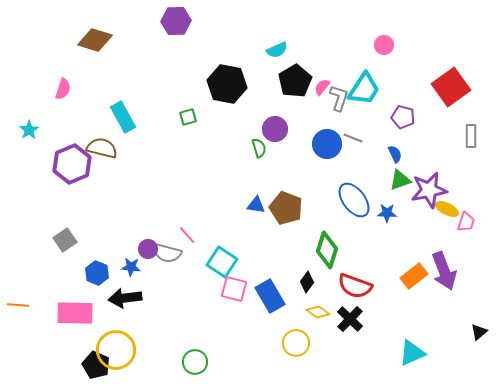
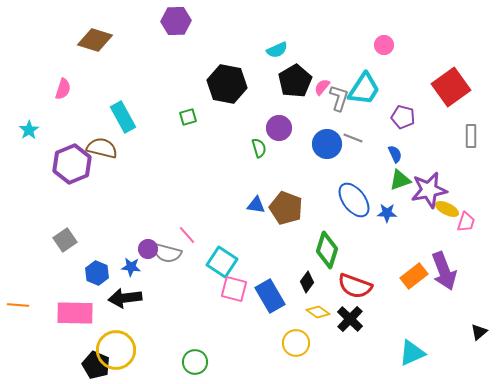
purple circle at (275, 129): moved 4 px right, 1 px up
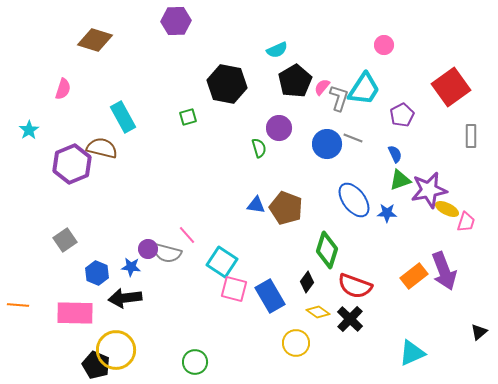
purple pentagon at (403, 117): moved 1 px left, 2 px up; rotated 30 degrees clockwise
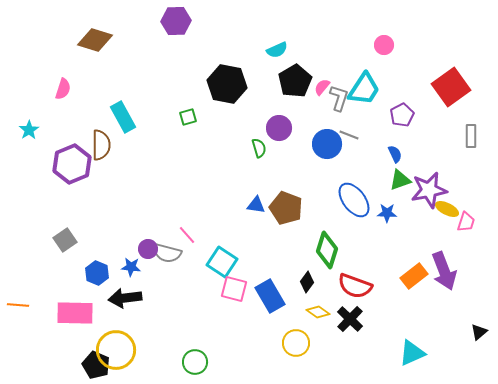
gray line at (353, 138): moved 4 px left, 3 px up
brown semicircle at (102, 148): moved 1 px left, 3 px up; rotated 76 degrees clockwise
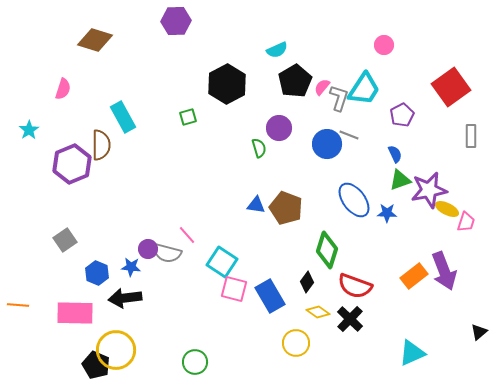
black hexagon at (227, 84): rotated 21 degrees clockwise
